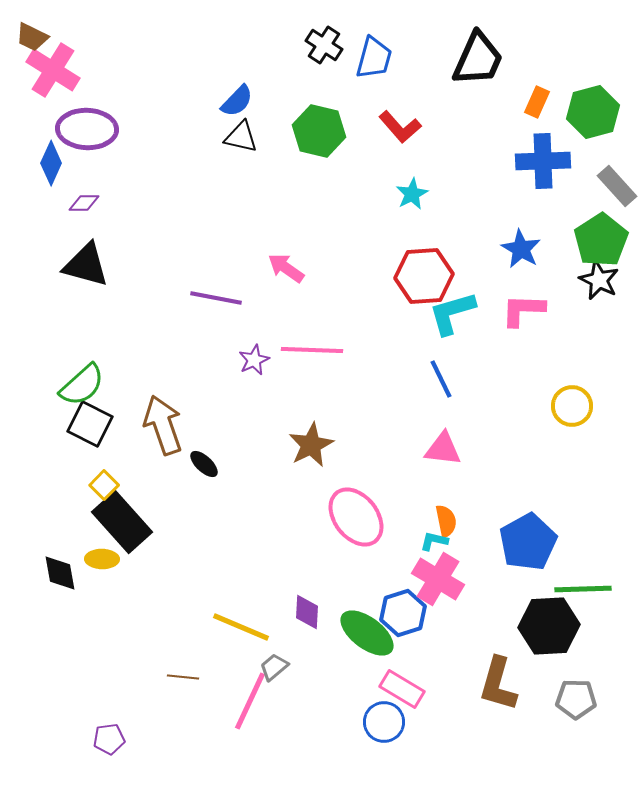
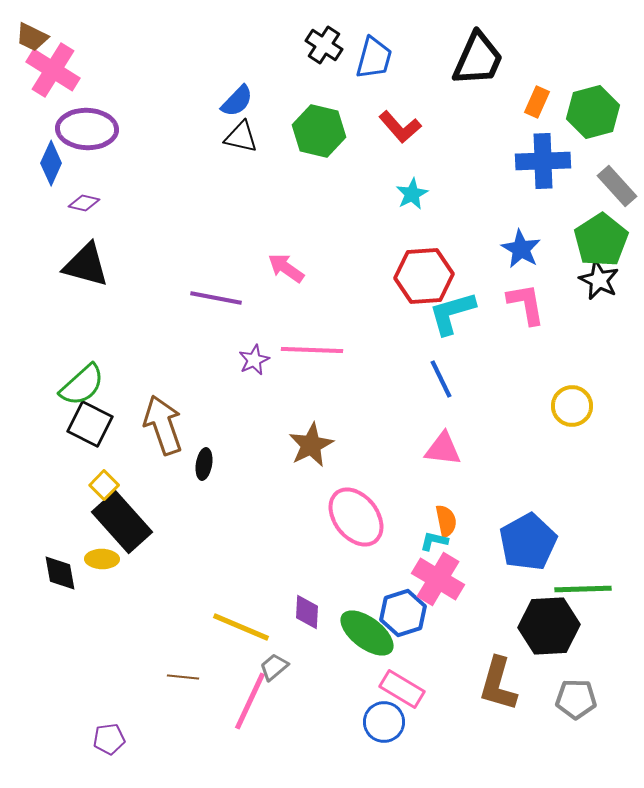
purple diamond at (84, 203): rotated 12 degrees clockwise
pink L-shape at (523, 310): moved 3 px right, 6 px up; rotated 78 degrees clockwise
black ellipse at (204, 464): rotated 56 degrees clockwise
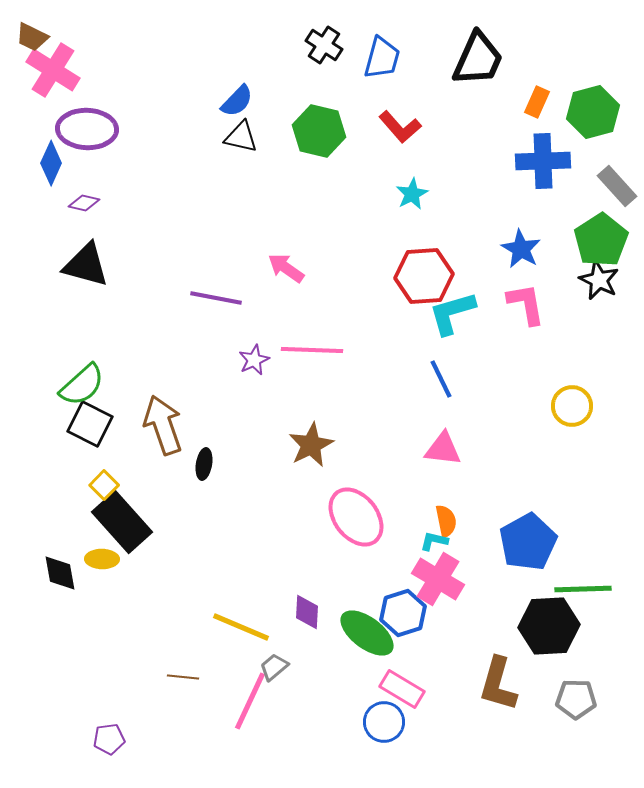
blue trapezoid at (374, 58): moved 8 px right
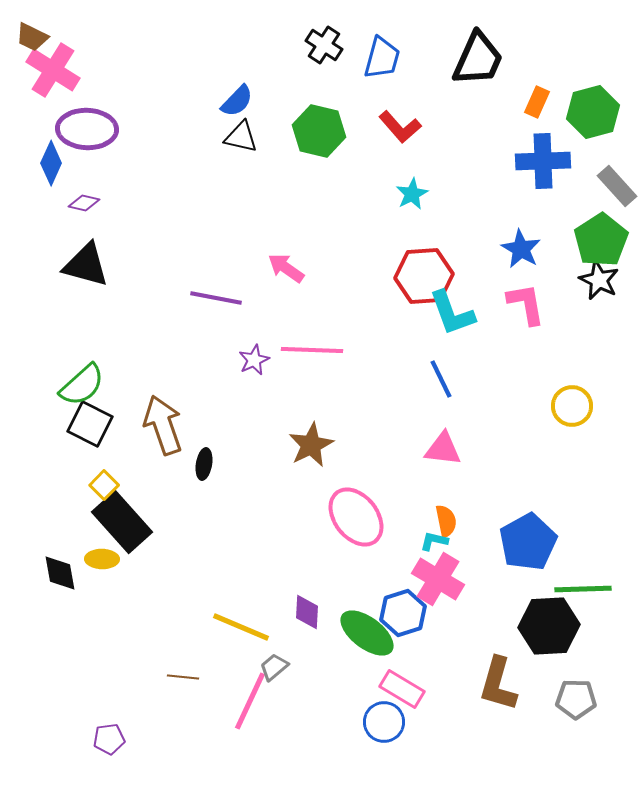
cyan L-shape at (452, 313): rotated 94 degrees counterclockwise
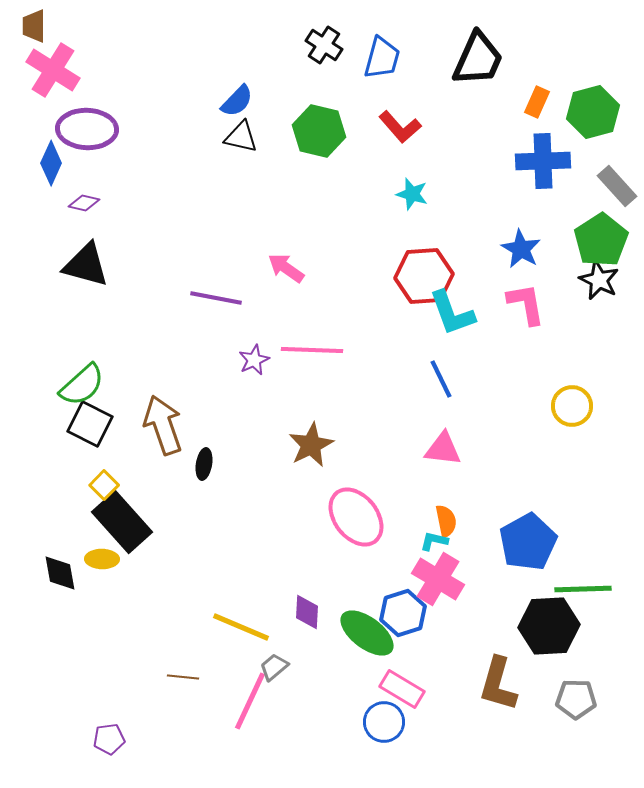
brown trapezoid at (32, 37): moved 2 px right, 11 px up; rotated 64 degrees clockwise
cyan star at (412, 194): rotated 28 degrees counterclockwise
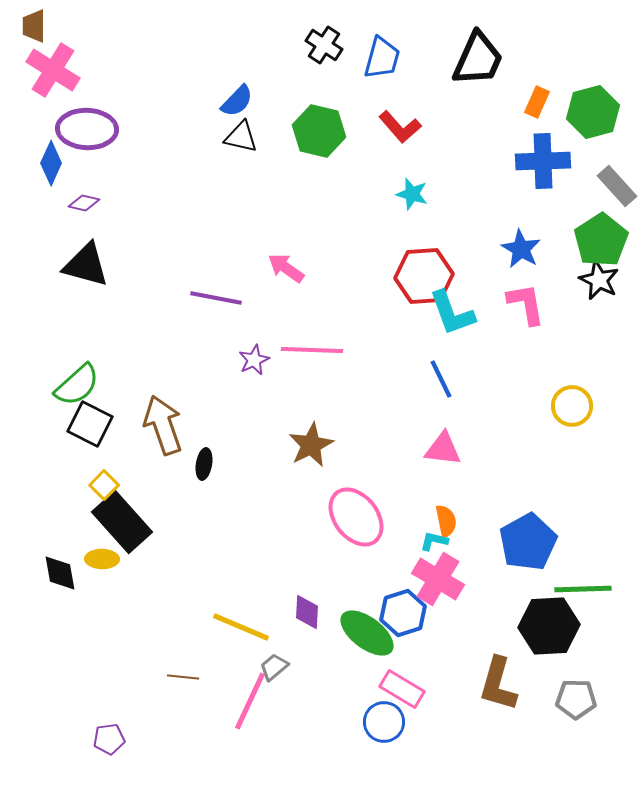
green semicircle at (82, 385): moved 5 px left
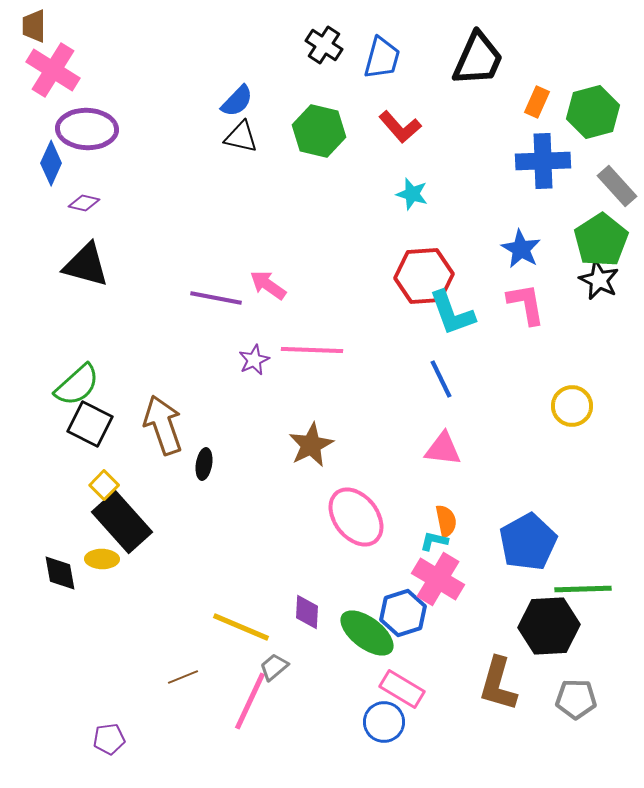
pink arrow at (286, 268): moved 18 px left, 17 px down
brown line at (183, 677): rotated 28 degrees counterclockwise
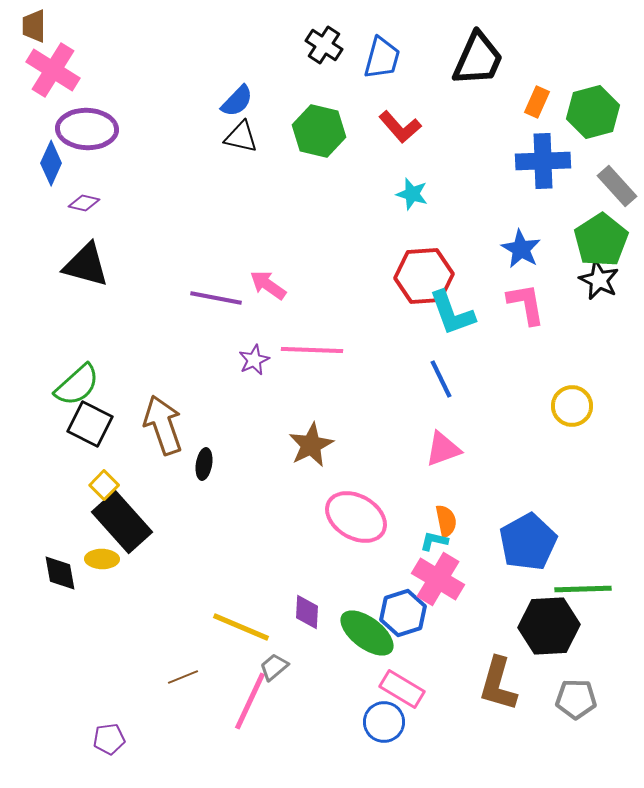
pink triangle at (443, 449): rotated 27 degrees counterclockwise
pink ellipse at (356, 517): rotated 22 degrees counterclockwise
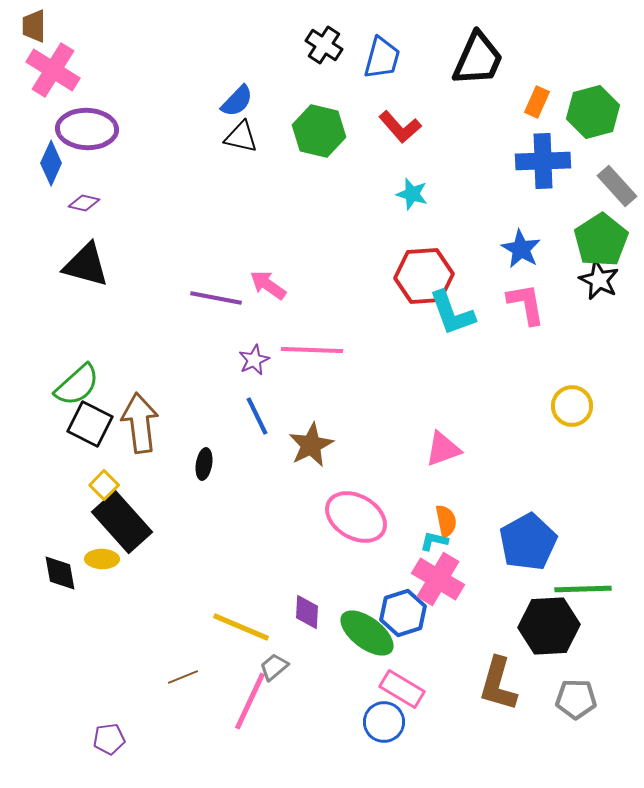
blue line at (441, 379): moved 184 px left, 37 px down
brown arrow at (163, 425): moved 23 px left, 2 px up; rotated 12 degrees clockwise
